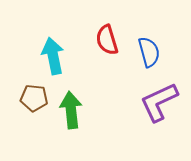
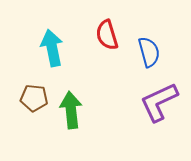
red semicircle: moved 5 px up
cyan arrow: moved 1 px left, 8 px up
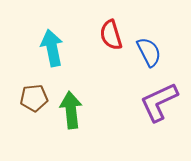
red semicircle: moved 4 px right
blue semicircle: rotated 12 degrees counterclockwise
brown pentagon: rotated 12 degrees counterclockwise
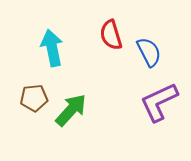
green arrow: rotated 48 degrees clockwise
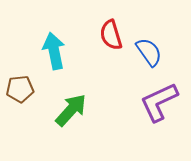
cyan arrow: moved 2 px right, 3 px down
blue semicircle: rotated 8 degrees counterclockwise
brown pentagon: moved 14 px left, 9 px up
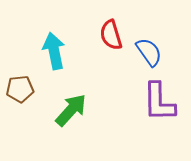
purple L-shape: rotated 66 degrees counterclockwise
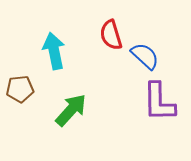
blue semicircle: moved 4 px left, 4 px down; rotated 12 degrees counterclockwise
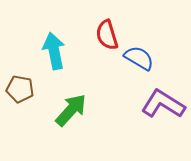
red semicircle: moved 4 px left
blue semicircle: moved 6 px left, 2 px down; rotated 12 degrees counterclockwise
brown pentagon: rotated 16 degrees clockwise
purple L-shape: moved 4 px right, 2 px down; rotated 123 degrees clockwise
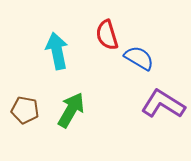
cyan arrow: moved 3 px right
brown pentagon: moved 5 px right, 21 px down
green arrow: rotated 12 degrees counterclockwise
